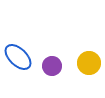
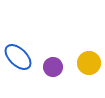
purple circle: moved 1 px right, 1 px down
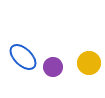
blue ellipse: moved 5 px right
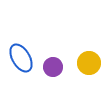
blue ellipse: moved 2 px left, 1 px down; rotated 16 degrees clockwise
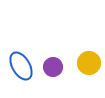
blue ellipse: moved 8 px down
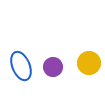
blue ellipse: rotated 8 degrees clockwise
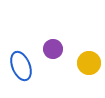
purple circle: moved 18 px up
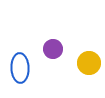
blue ellipse: moved 1 px left, 2 px down; rotated 20 degrees clockwise
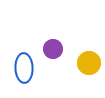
blue ellipse: moved 4 px right
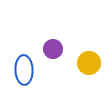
blue ellipse: moved 2 px down
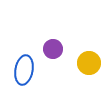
blue ellipse: rotated 12 degrees clockwise
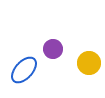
blue ellipse: rotated 32 degrees clockwise
